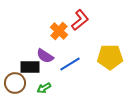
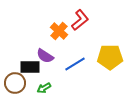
blue line: moved 5 px right
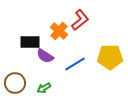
black rectangle: moved 25 px up
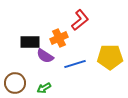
orange cross: moved 7 px down; rotated 24 degrees clockwise
blue line: rotated 15 degrees clockwise
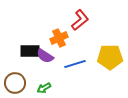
black rectangle: moved 9 px down
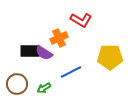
red L-shape: moved 1 px right; rotated 70 degrees clockwise
purple semicircle: moved 1 px left, 3 px up
blue line: moved 4 px left, 8 px down; rotated 10 degrees counterclockwise
brown circle: moved 2 px right, 1 px down
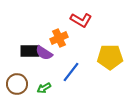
blue line: rotated 25 degrees counterclockwise
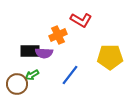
orange cross: moved 1 px left, 3 px up
purple semicircle: rotated 30 degrees counterclockwise
blue line: moved 1 px left, 3 px down
green arrow: moved 12 px left, 13 px up
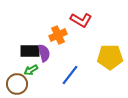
purple semicircle: rotated 108 degrees counterclockwise
green arrow: moved 1 px left, 5 px up
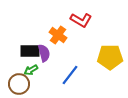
orange cross: rotated 30 degrees counterclockwise
brown circle: moved 2 px right
